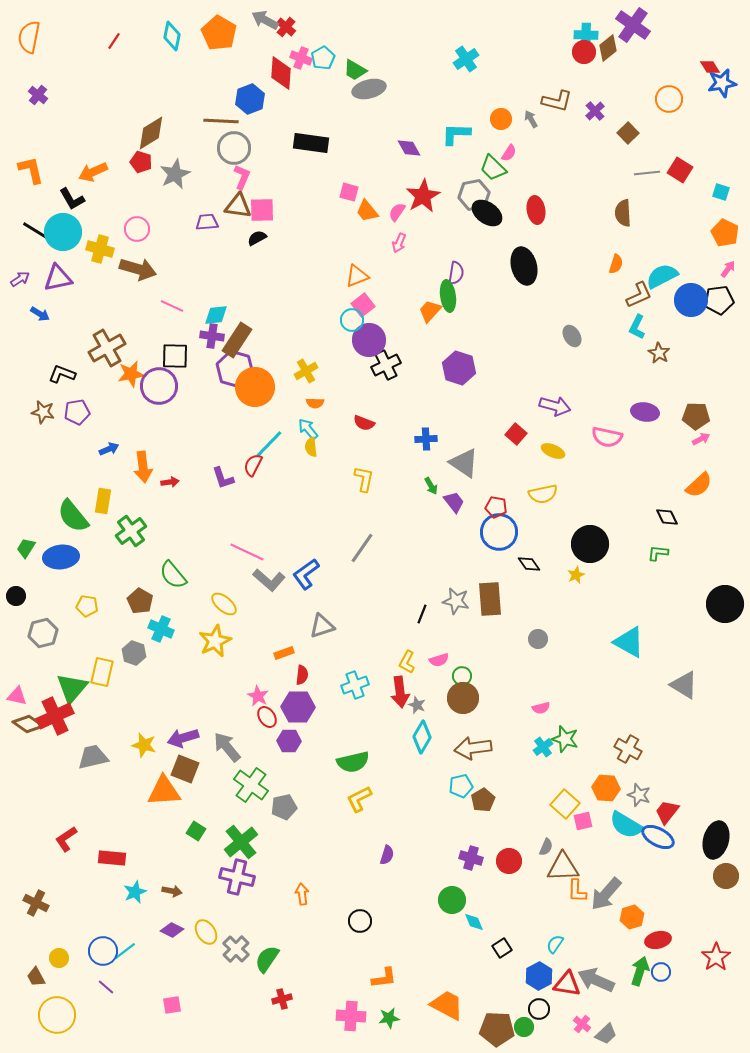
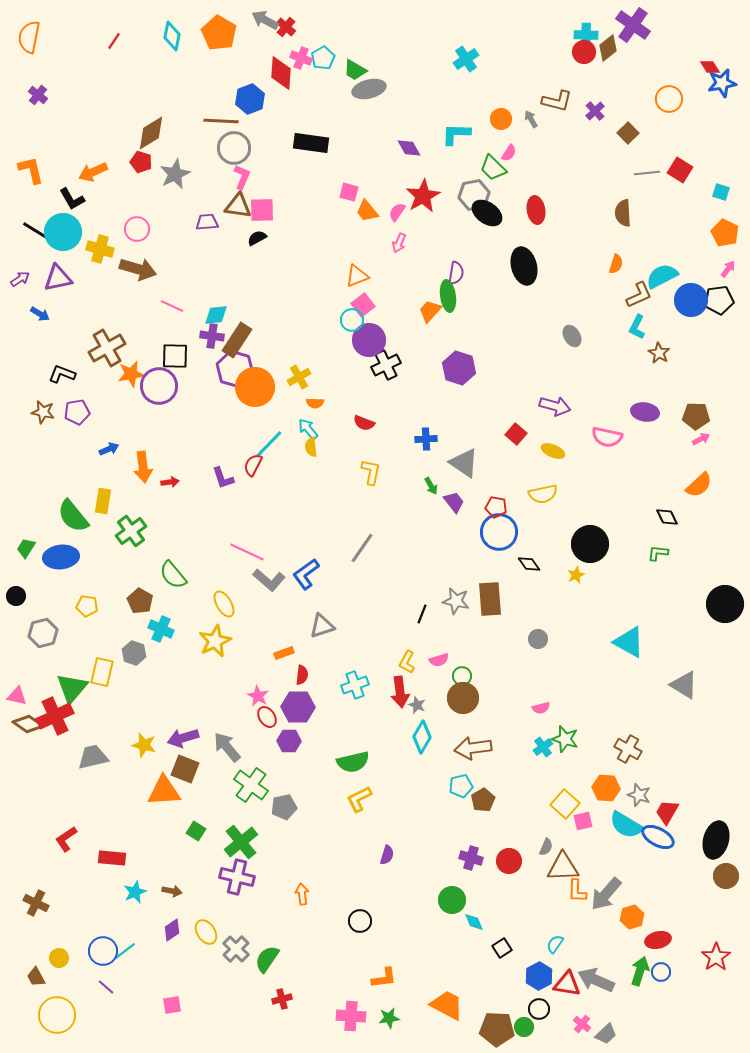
yellow cross at (306, 371): moved 7 px left, 6 px down
yellow L-shape at (364, 479): moved 7 px right, 7 px up
yellow ellipse at (224, 604): rotated 20 degrees clockwise
red trapezoid at (667, 812): rotated 8 degrees counterclockwise
purple diamond at (172, 930): rotated 60 degrees counterclockwise
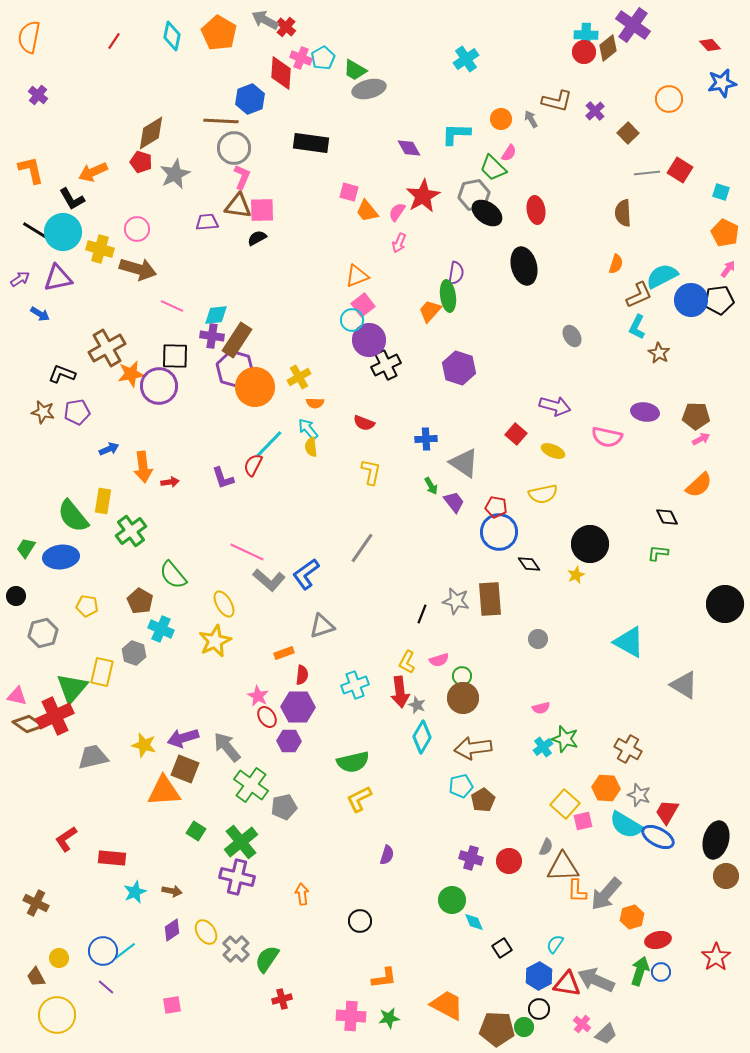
red diamond at (710, 67): moved 22 px up; rotated 10 degrees counterclockwise
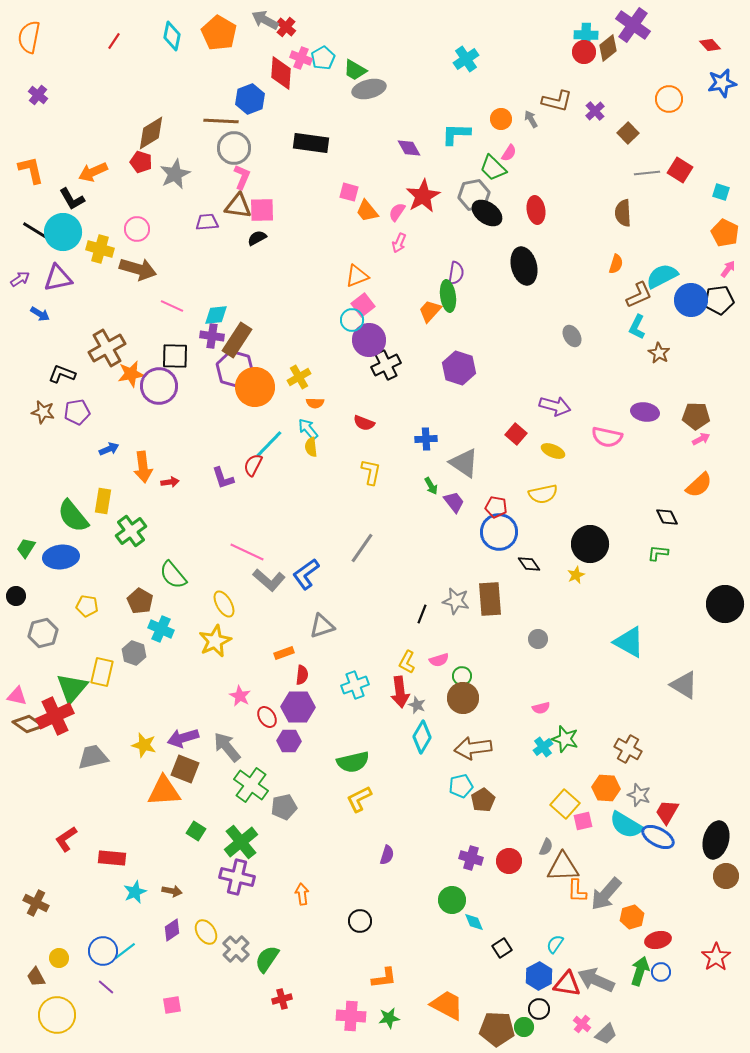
pink star at (258, 696): moved 18 px left
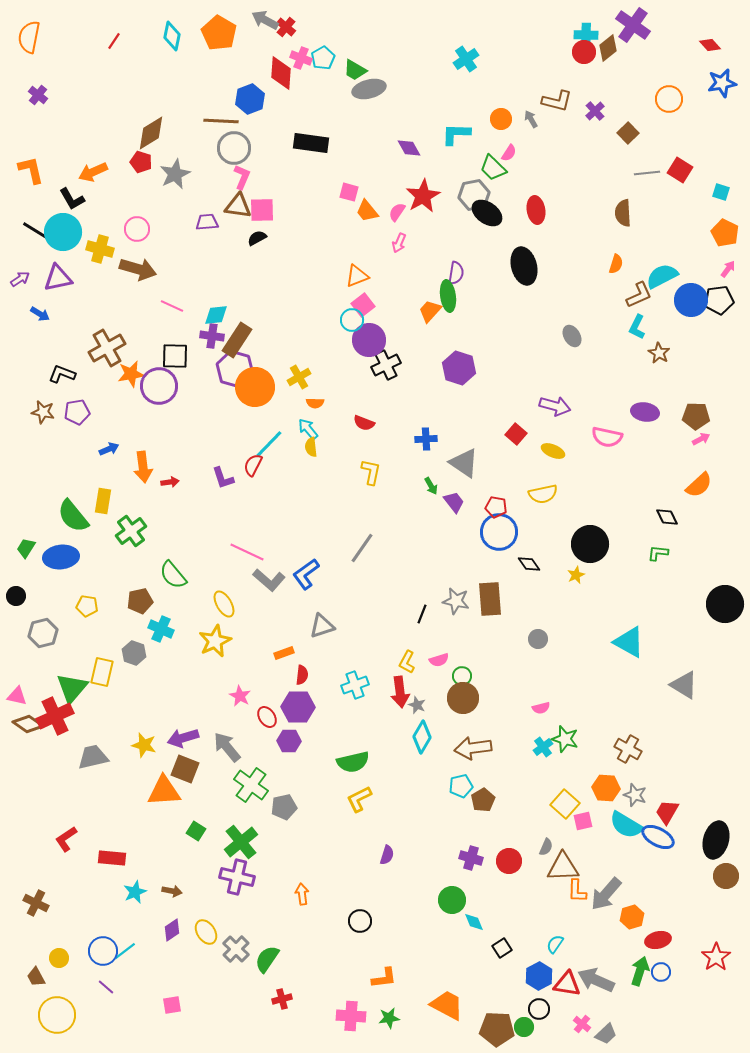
brown pentagon at (140, 601): rotated 30 degrees clockwise
gray star at (639, 795): moved 4 px left
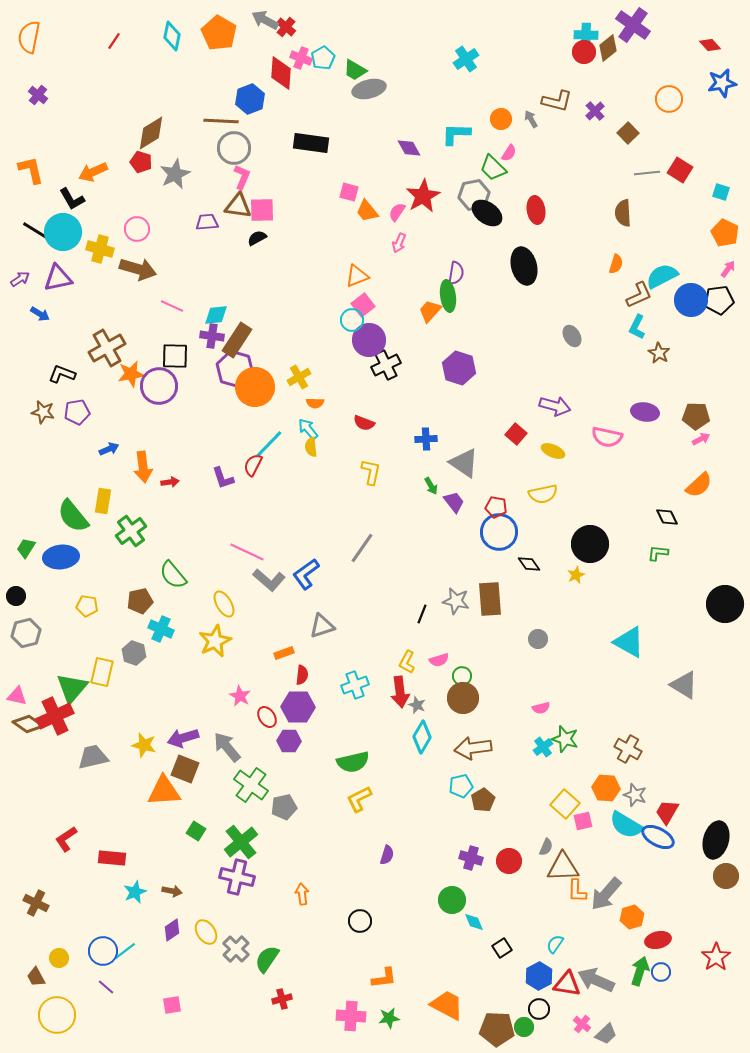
gray hexagon at (43, 633): moved 17 px left
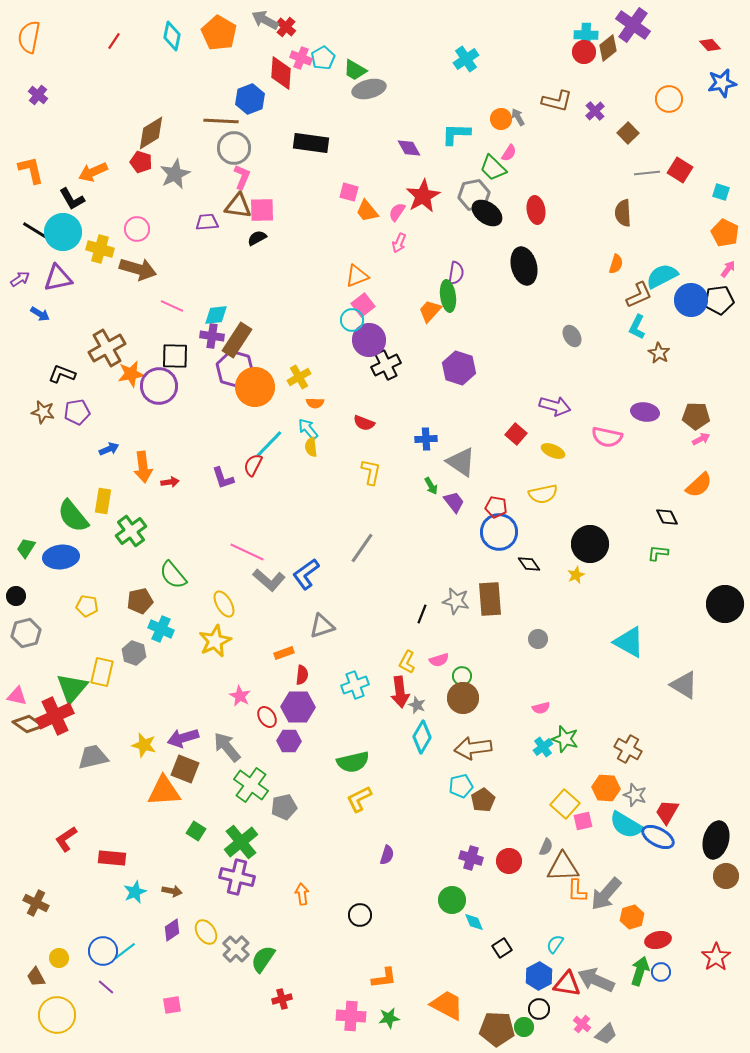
gray arrow at (531, 119): moved 13 px left, 2 px up
gray triangle at (464, 463): moved 3 px left, 1 px up
black circle at (360, 921): moved 6 px up
green semicircle at (267, 959): moved 4 px left
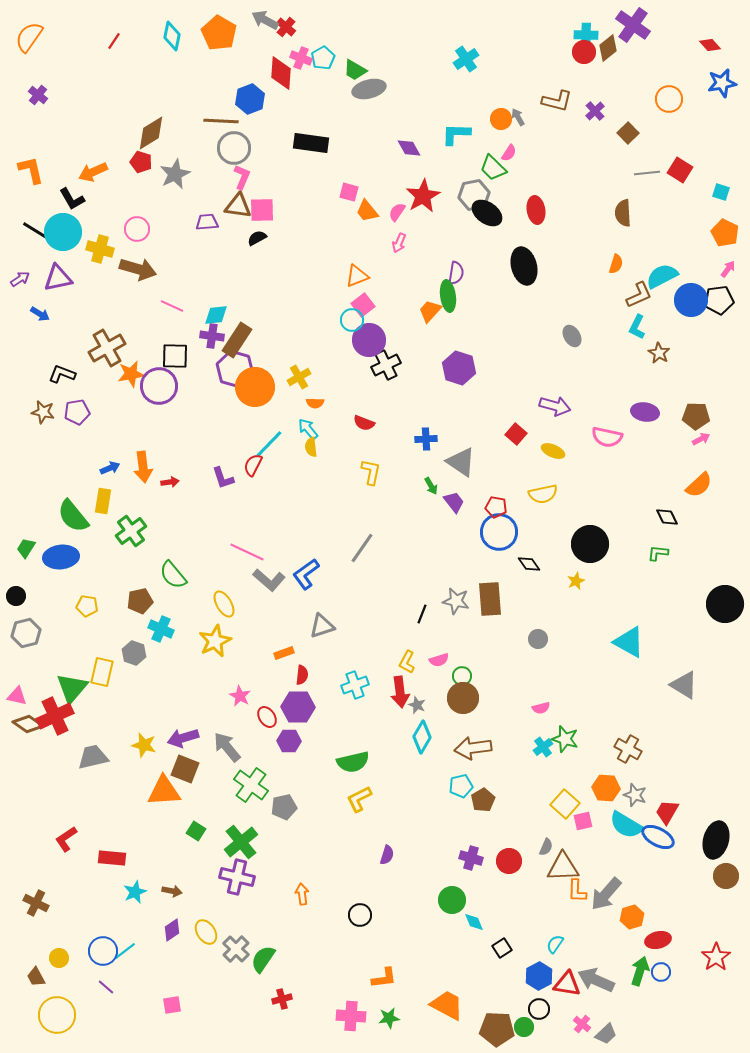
orange semicircle at (29, 37): rotated 24 degrees clockwise
blue arrow at (109, 449): moved 1 px right, 19 px down
yellow star at (576, 575): moved 6 px down
